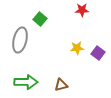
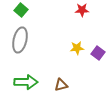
green square: moved 19 px left, 9 px up
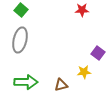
yellow star: moved 7 px right, 24 px down
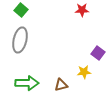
green arrow: moved 1 px right, 1 px down
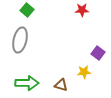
green square: moved 6 px right
brown triangle: rotated 32 degrees clockwise
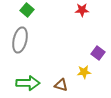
green arrow: moved 1 px right
